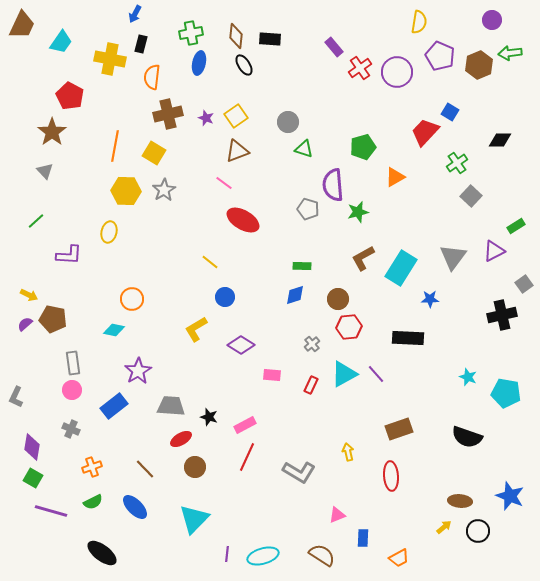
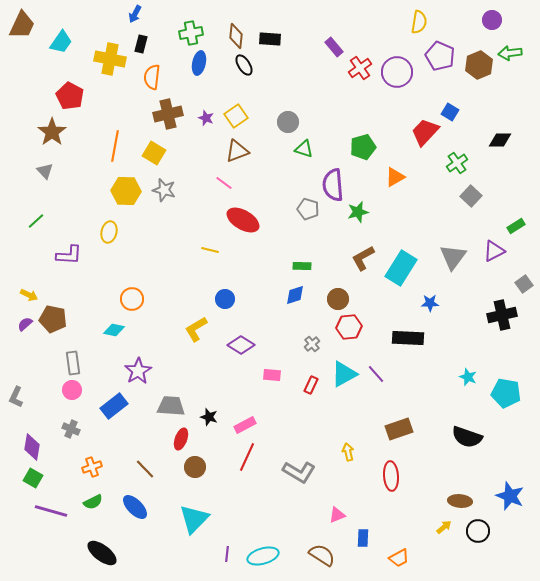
gray star at (164, 190): rotated 25 degrees counterclockwise
yellow line at (210, 262): moved 12 px up; rotated 24 degrees counterclockwise
blue circle at (225, 297): moved 2 px down
blue star at (430, 299): moved 4 px down
red ellipse at (181, 439): rotated 40 degrees counterclockwise
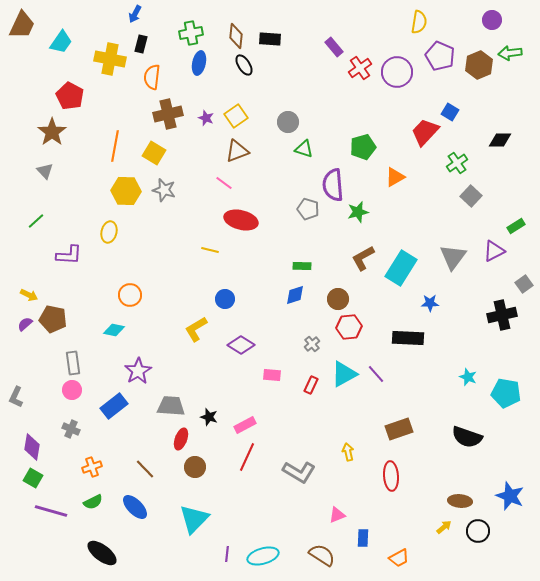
red ellipse at (243, 220): moved 2 px left; rotated 16 degrees counterclockwise
orange circle at (132, 299): moved 2 px left, 4 px up
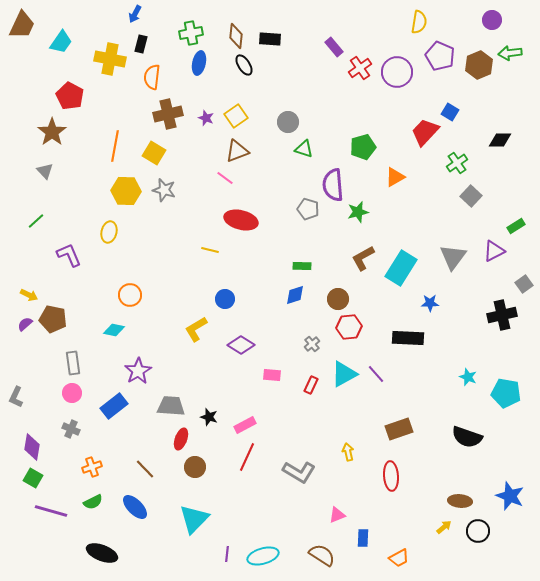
pink line at (224, 183): moved 1 px right, 5 px up
purple L-shape at (69, 255): rotated 116 degrees counterclockwise
pink circle at (72, 390): moved 3 px down
black ellipse at (102, 553): rotated 16 degrees counterclockwise
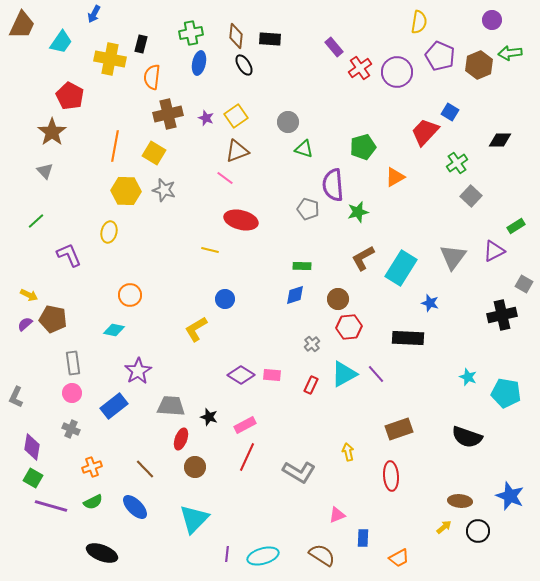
blue arrow at (135, 14): moved 41 px left
gray square at (524, 284): rotated 24 degrees counterclockwise
blue star at (430, 303): rotated 18 degrees clockwise
purple diamond at (241, 345): moved 30 px down
purple line at (51, 511): moved 5 px up
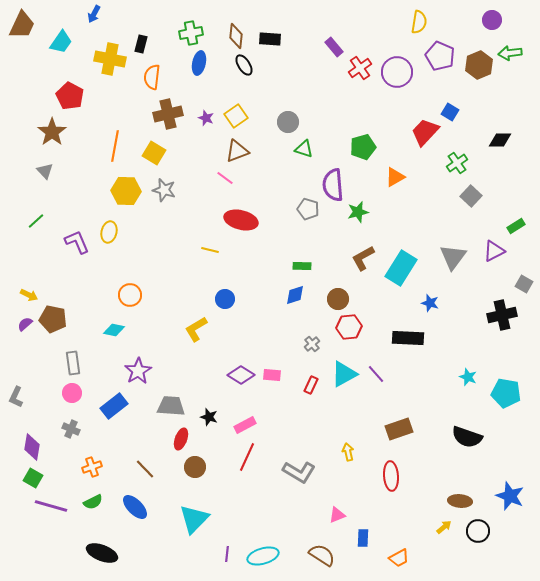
purple L-shape at (69, 255): moved 8 px right, 13 px up
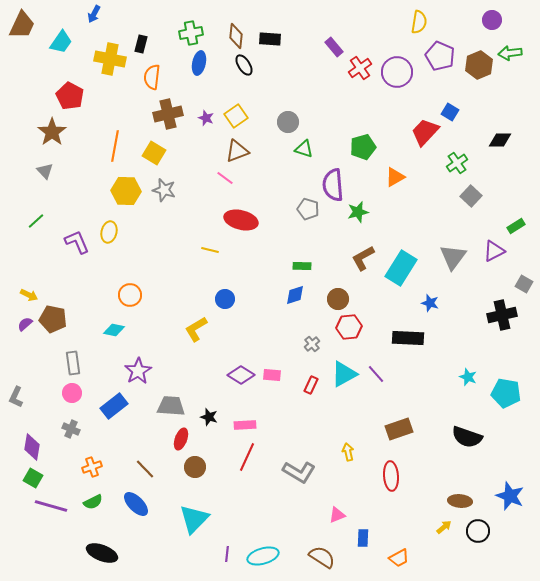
pink rectangle at (245, 425): rotated 25 degrees clockwise
blue ellipse at (135, 507): moved 1 px right, 3 px up
brown semicircle at (322, 555): moved 2 px down
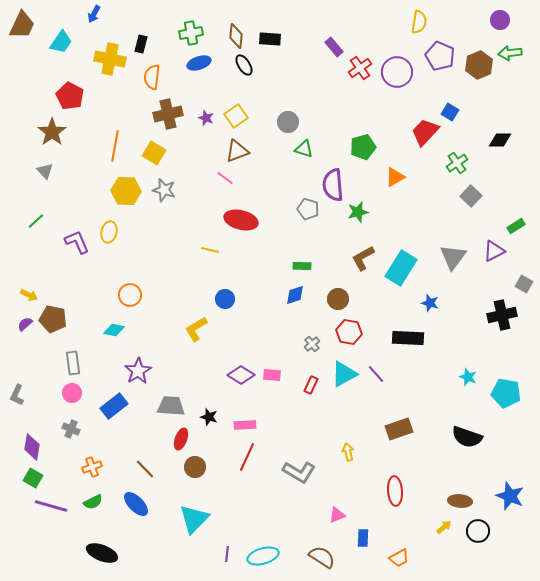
purple circle at (492, 20): moved 8 px right
blue ellipse at (199, 63): rotated 60 degrees clockwise
red hexagon at (349, 327): moved 5 px down; rotated 15 degrees clockwise
gray L-shape at (16, 397): moved 1 px right, 2 px up
red ellipse at (391, 476): moved 4 px right, 15 px down
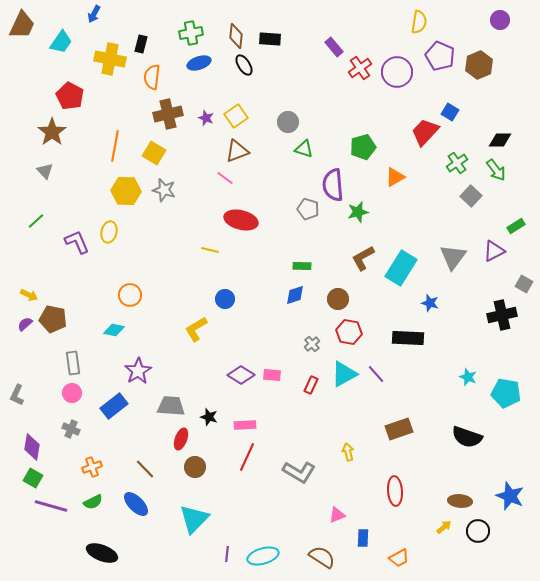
green arrow at (510, 53): moved 14 px left, 117 px down; rotated 120 degrees counterclockwise
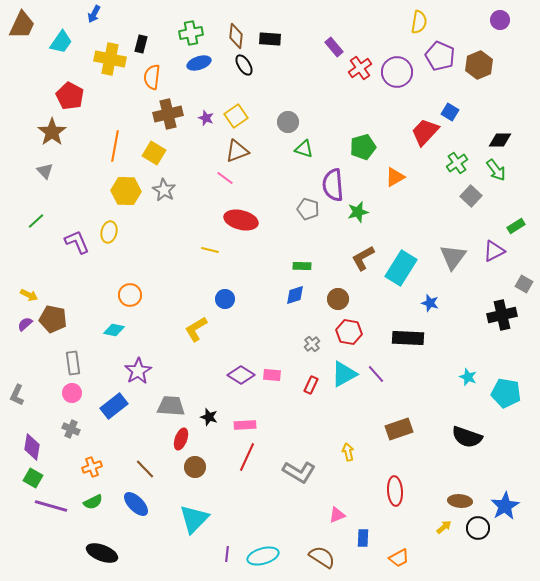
gray star at (164, 190): rotated 15 degrees clockwise
blue star at (510, 496): moved 5 px left, 10 px down; rotated 20 degrees clockwise
black circle at (478, 531): moved 3 px up
